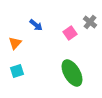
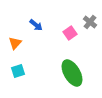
cyan square: moved 1 px right
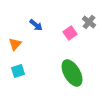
gray cross: moved 1 px left
orange triangle: moved 1 px down
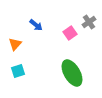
gray cross: rotated 16 degrees clockwise
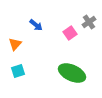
green ellipse: rotated 36 degrees counterclockwise
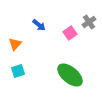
blue arrow: moved 3 px right
green ellipse: moved 2 px left, 2 px down; rotated 16 degrees clockwise
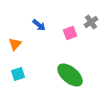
gray cross: moved 2 px right
pink square: rotated 16 degrees clockwise
cyan square: moved 3 px down
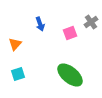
blue arrow: moved 1 px right, 1 px up; rotated 32 degrees clockwise
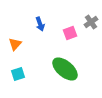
green ellipse: moved 5 px left, 6 px up
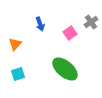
pink square: rotated 16 degrees counterclockwise
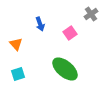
gray cross: moved 8 px up
orange triangle: moved 1 px right; rotated 24 degrees counterclockwise
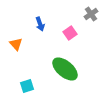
cyan square: moved 9 px right, 12 px down
